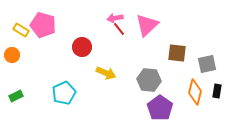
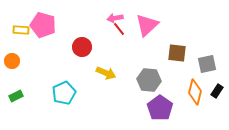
yellow rectangle: rotated 28 degrees counterclockwise
orange circle: moved 6 px down
black rectangle: rotated 24 degrees clockwise
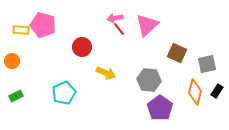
brown square: rotated 18 degrees clockwise
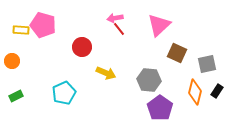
pink triangle: moved 12 px right
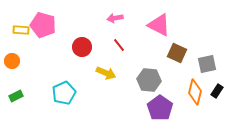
pink triangle: rotated 50 degrees counterclockwise
red line: moved 16 px down
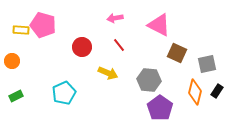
yellow arrow: moved 2 px right
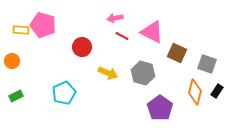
pink triangle: moved 7 px left, 7 px down
red line: moved 3 px right, 9 px up; rotated 24 degrees counterclockwise
gray square: rotated 30 degrees clockwise
gray hexagon: moved 6 px left, 7 px up; rotated 10 degrees clockwise
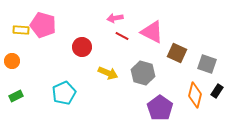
orange diamond: moved 3 px down
